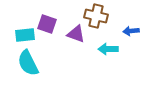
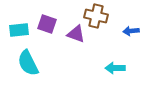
cyan rectangle: moved 6 px left, 5 px up
cyan arrow: moved 7 px right, 19 px down
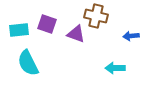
blue arrow: moved 5 px down
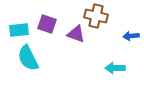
cyan semicircle: moved 5 px up
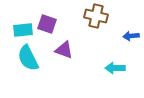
cyan rectangle: moved 4 px right
purple triangle: moved 12 px left, 16 px down
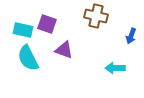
cyan rectangle: rotated 18 degrees clockwise
blue arrow: rotated 63 degrees counterclockwise
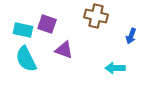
cyan semicircle: moved 2 px left, 1 px down
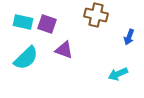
brown cross: moved 1 px up
cyan rectangle: moved 8 px up
blue arrow: moved 2 px left, 1 px down
cyan semicircle: moved 1 px up; rotated 108 degrees counterclockwise
cyan arrow: moved 3 px right, 6 px down; rotated 24 degrees counterclockwise
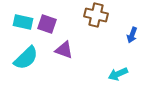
blue arrow: moved 3 px right, 2 px up
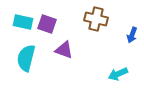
brown cross: moved 4 px down
cyan semicircle: rotated 148 degrees clockwise
